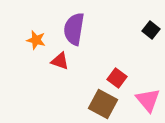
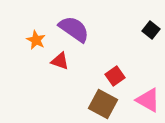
purple semicircle: rotated 116 degrees clockwise
orange star: rotated 12 degrees clockwise
red square: moved 2 px left, 2 px up; rotated 18 degrees clockwise
pink triangle: rotated 20 degrees counterclockwise
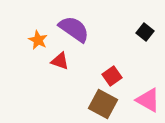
black square: moved 6 px left, 2 px down
orange star: moved 2 px right
red square: moved 3 px left
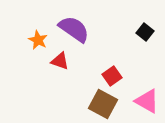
pink triangle: moved 1 px left, 1 px down
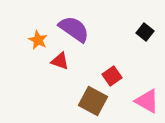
brown square: moved 10 px left, 3 px up
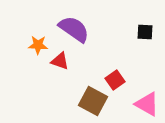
black square: rotated 36 degrees counterclockwise
orange star: moved 5 px down; rotated 24 degrees counterclockwise
red square: moved 3 px right, 4 px down
pink triangle: moved 3 px down
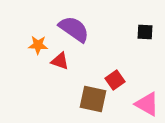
brown square: moved 2 px up; rotated 16 degrees counterclockwise
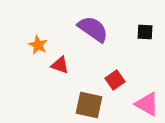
purple semicircle: moved 19 px right
orange star: rotated 24 degrees clockwise
red triangle: moved 4 px down
brown square: moved 4 px left, 6 px down
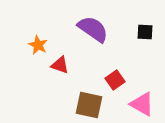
pink triangle: moved 5 px left
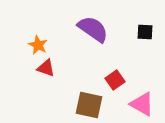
red triangle: moved 14 px left, 3 px down
